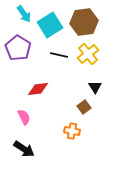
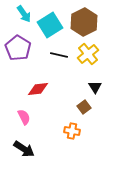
brown hexagon: rotated 20 degrees counterclockwise
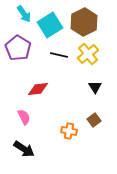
brown square: moved 10 px right, 13 px down
orange cross: moved 3 px left
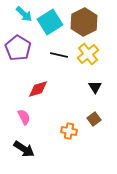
cyan arrow: rotated 12 degrees counterclockwise
cyan square: moved 3 px up
red diamond: rotated 10 degrees counterclockwise
brown square: moved 1 px up
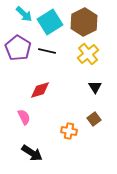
black line: moved 12 px left, 4 px up
red diamond: moved 2 px right, 1 px down
black arrow: moved 8 px right, 4 px down
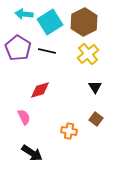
cyan arrow: rotated 144 degrees clockwise
brown square: moved 2 px right; rotated 16 degrees counterclockwise
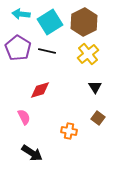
cyan arrow: moved 3 px left
brown square: moved 2 px right, 1 px up
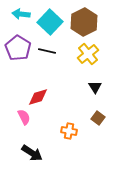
cyan square: rotated 15 degrees counterclockwise
red diamond: moved 2 px left, 7 px down
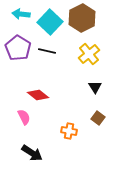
brown hexagon: moved 2 px left, 4 px up
yellow cross: moved 1 px right
red diamond: moved 2 px up; rotated 55 degrees clockwise
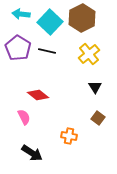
orange cross: moved 5 px down
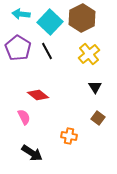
black line: rotated 48 degrees clockwise
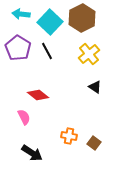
black triangle: rotated 24 degrees counterclockwise
brown square: moved 4 px left, 25 px down
